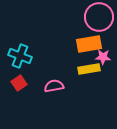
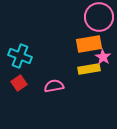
pink star: rotated 28 degrees clockwise
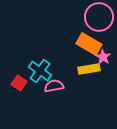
orange rectangle: rotated 40 degrees clockwise
cyan cross: moved 20 px right, 15 px down; rotated 15 degrees clockwise
red square: rotated 21 degrees counterclockwise
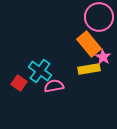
orange rectangle: rotated 20 degrees clockwise
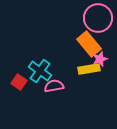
pink circle: moved 1 px left, 1 px down
pink star: moved 3 px left, 2 px down; rotated 21 degrees clockwise
red square: moved 1 px up
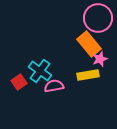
yellow rectangle: moved 1 px left, 6 px down
red square: rotated 21 degrees clockwise
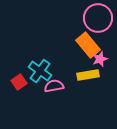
orange rectangle: moved 1 px left, 1 px down
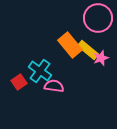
orange rectangle: moved 18 px left
pink star: moved 1 px right, 1 px up
yellow rectangle: moved 25 px up; rotated 50 degrees clockwise
pink semicircle: rotated 18 degrees clockwise
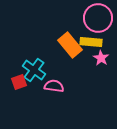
yellow rectangle: moved 3 px right, 8 px up; rotated 35 degrees counterclockwise
pink star: rotated 21 degrees counterclockwise
cyan cross: moved 6 px left, 1 px up
red square: rotated 14 degrees clockwise
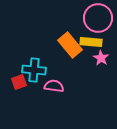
cyan cross: rotated 30 degrees counterclockwise
